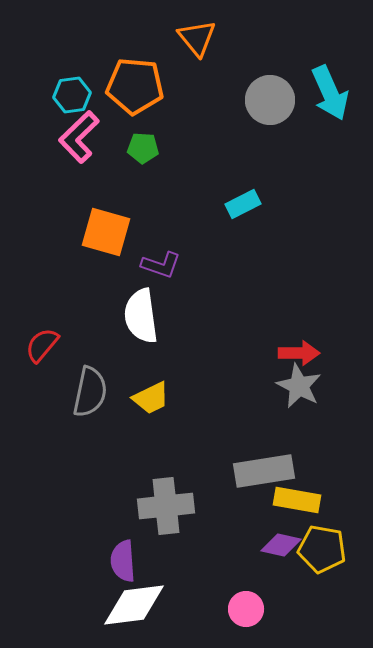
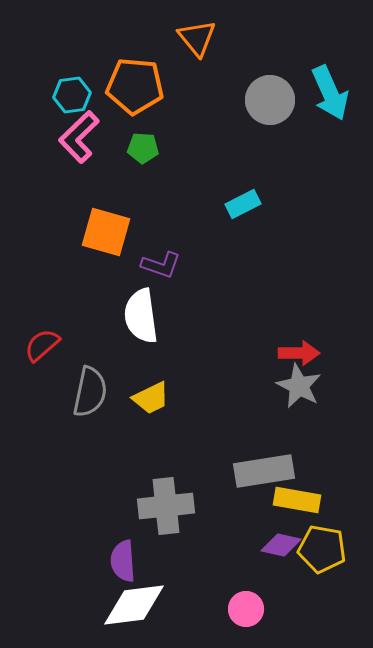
red semicircle: rotated 9 degrees clockwise
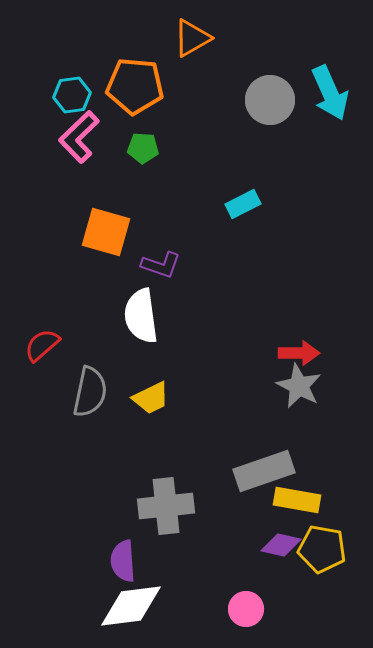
orange triangle: moved 5 px left; rotated 39 degrees clockwise
gray rectangle: rotated 10 degrees counterclockwise
white diamond: moved 3 px left, 1 px down
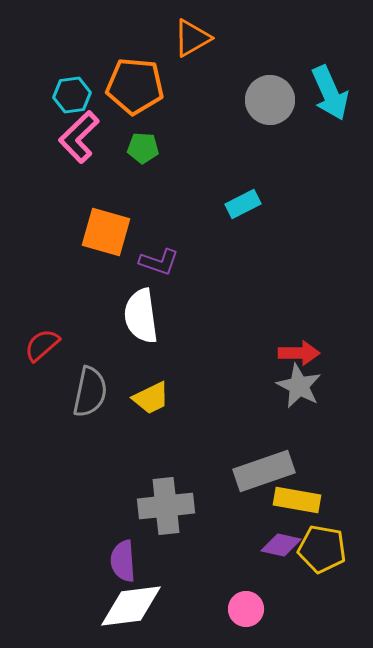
purple L-shape: moved 2 px left, 3 px up
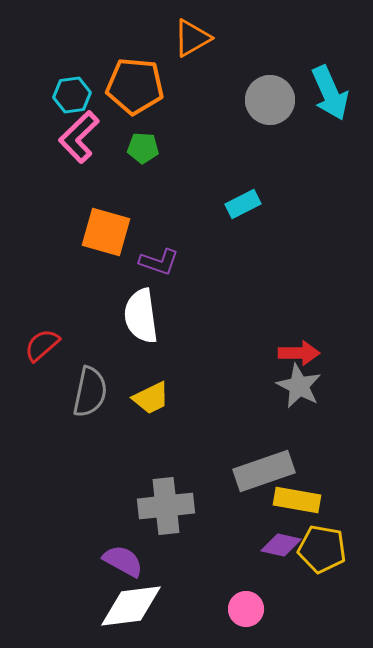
purple semicircle: rotated 123 degrees clockwise
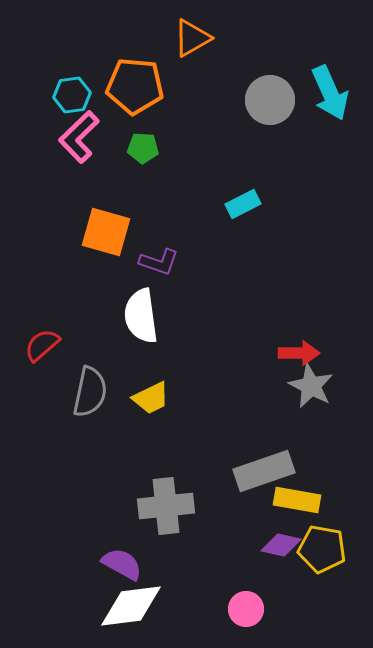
gray star: moved 12 px right
purple semicircle: moved 1 px left, 3 px down
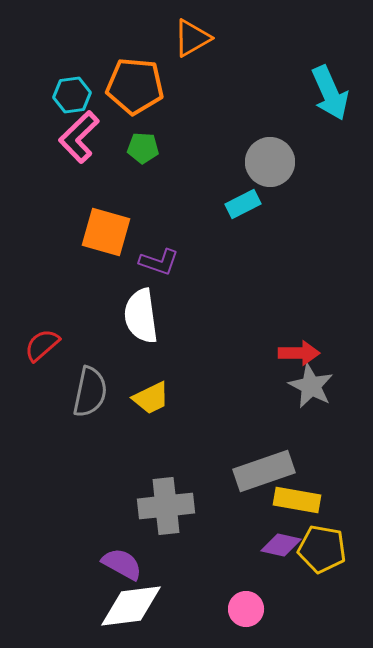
gray circle: moved 62 px down
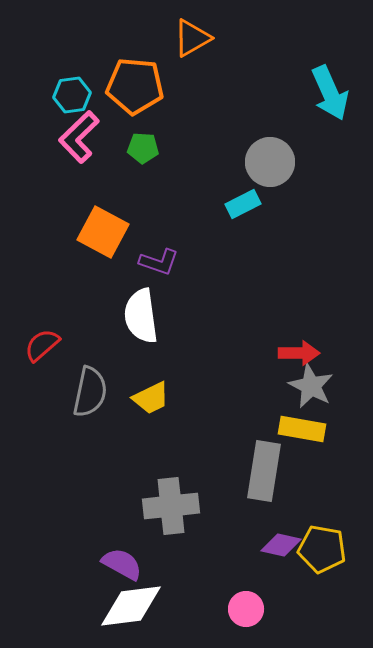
orange square: moved 3 px left; rotated 12 degrees clockwise
gray rectangle: rotated 62 degrees counterclockwise
yellow rectangle: moved 5 px right, 71 px up
gray cross: moved 5 px right
